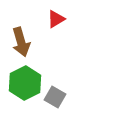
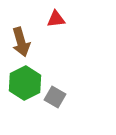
red triangle: rotated 24 degrees clockwise
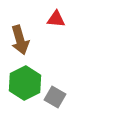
red triangle: rotated 12 degrees clockwise
brown arrow: moved 1 px left, 2 px up
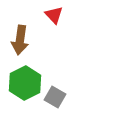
red triangle: moved 2 px left, 4 px up; rotated 42 degrees clockwise
brown arrow: rotated 24 degrees clockwise
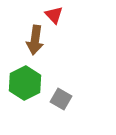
brown arrow: moved 15 px right
gray square: moved 6 px right, 2 px down
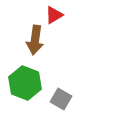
red triangle: rotated 42 degrees clockwise
green hexagon: rotated 12 degrees counterclockwise
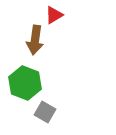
gray square: moved 16 px left, 13 px down
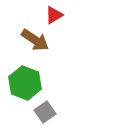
brown arrow: rotated 64 degrees counterclockwise
gray square: rotated 25 degrees clockwise
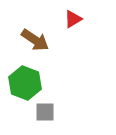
red triangle: moved 19 px right, 4 px down
gray square: rotated 35 degrees clockwise
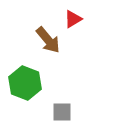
brown arrow: moved 13 px right; rotated 16 degrees clockwise
gray square: moved 17 px right
